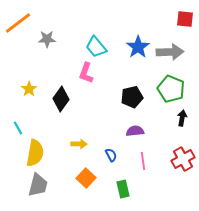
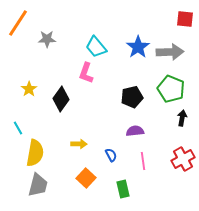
orange line: rotated 20 degrees counterclockwise
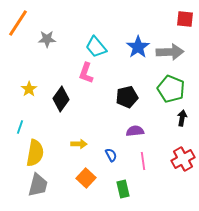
black pentagon: moved 5 px left
cyan line: moved 2 px right, 1 px up; rotated 48 degrees clockwise
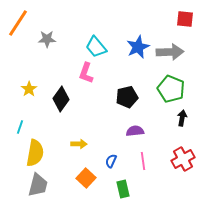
blue star: rotated 10 degrees clockwise
blue semicircle: moved 6 px down; rotated 128 degrees counterclockwise
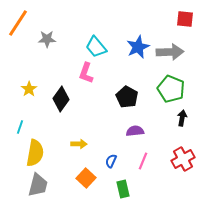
black pentagon: rotated 30 degrees counterclockwise
pink line: rotated 30 degrees clockwise
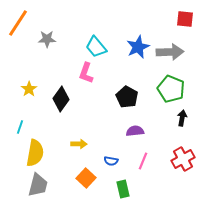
blue semicircle: rotated 104 degrees counterclockwise
